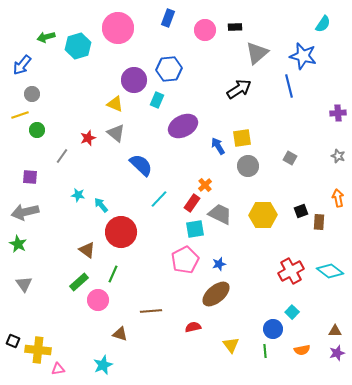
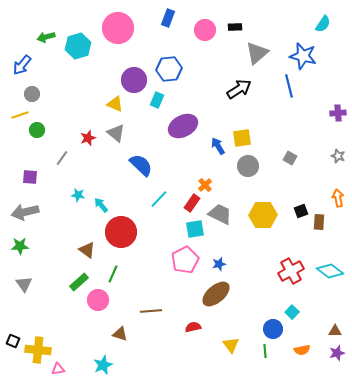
gray line at (62, 156): moved 2 px down
green star at (18, 244): moved 2 px right, 2 px down; rotated 30 degrees counterclockwise
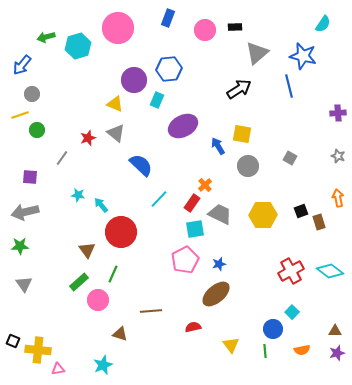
yellow square at (242, 138): moved 4 px up; rotated 18 degrees clockwise
brown rectangle at (319, 222): rotated 21 degrees counterclockwise
brown triangle at (87, 250): rotated 18 degrees clockwise
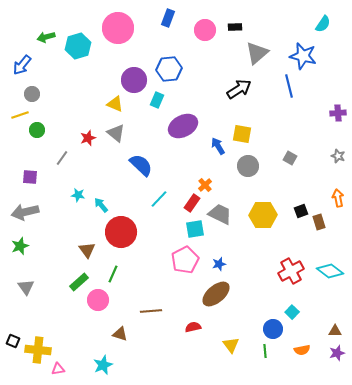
green star at (20, 246): rotated 18 degrees counterclockwise
gray triangle at (24, 284): moved 2 px right, 3 px down
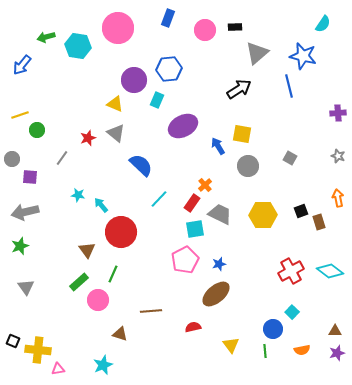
cyan hexagon at (78, 46): rotated 25 degrees clockwise
gray circle at (32, 94): moved 20 px left, 65 px down
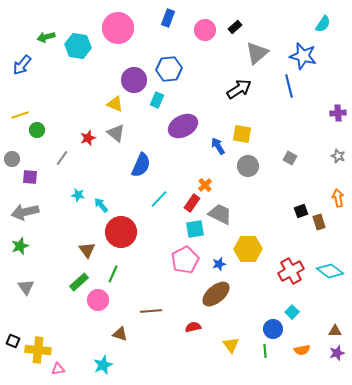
black rectangle at (235, 27): rotated 40 degrees counterclockwise
blue semicircle at (141, 165): rotated 70 degrees clockwise
yellow hexagon at (263, 215): moved 15 px left, 34 px down
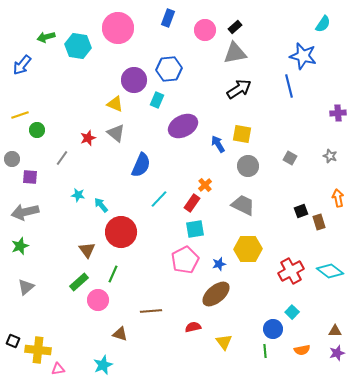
gray triangle at (257, 53): moved 22 px left; rotated 30 degrees clockwise
blue arrow at (218, 146): moved 2 px up
gray star at (338, 156): moved 8 px left
gray trapezoid at (220, 214): moved 23 px right, 9 px up
gray triangle at (26, 287): rotated 24 degrees clockwise
yellow triangle at (231, 345): moved 7 px left, 3 px up
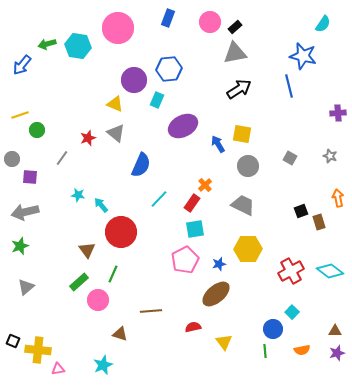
pink circle at (205, 30): moved 5 px right, 8 px up
green arrow at (46, 37): moved 1 px right, 7 px down
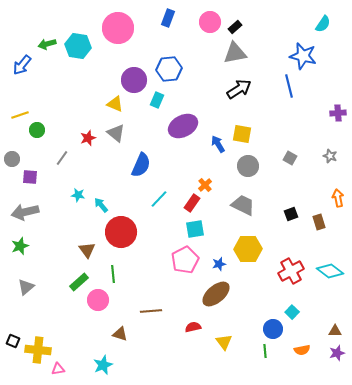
black square at (301, 211): moved 10 px left, 3 px down
green line at (113, 274): rotated 30 degrees counterclockwise
